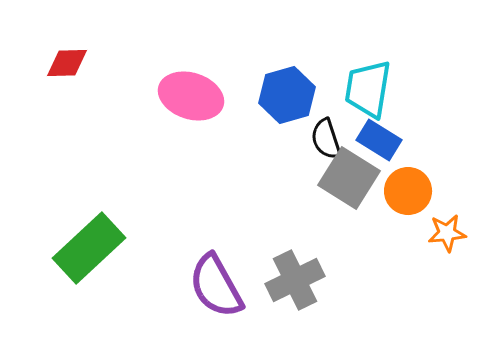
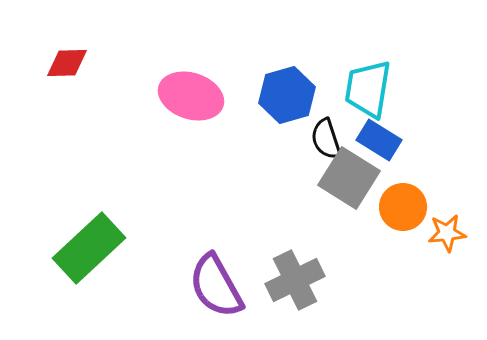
orange circle: moved 5 px left, 16 px down
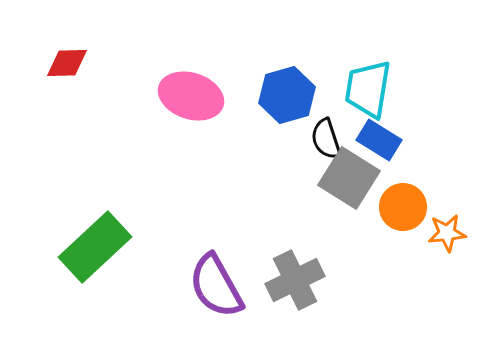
green rectangle: moved 6 px right, 1 px up
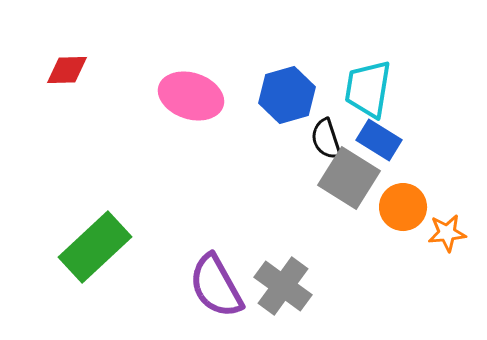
red diamond: moved 7 px down
gray cross: moved 12 px left, 6 px down; rotated 28 degrees counterclockwise
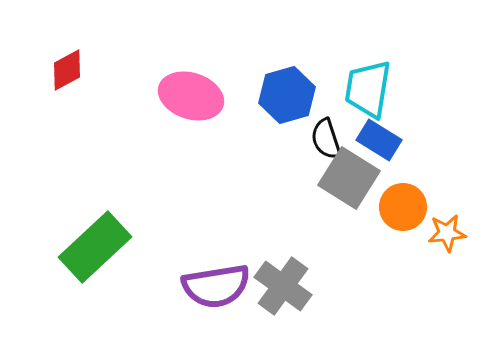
red diamond: rotated 27 degrees counterclockwise
purple semicircle: rotated 70 degrees counterclockwise
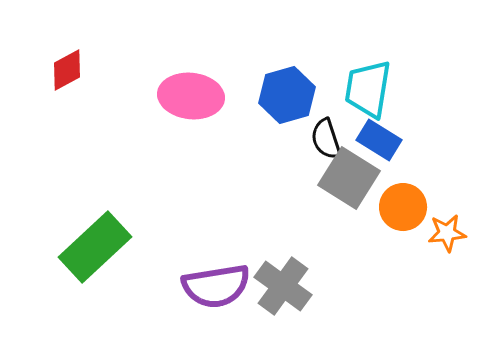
pink ellipse: rotated 12 degrees counterclockwise
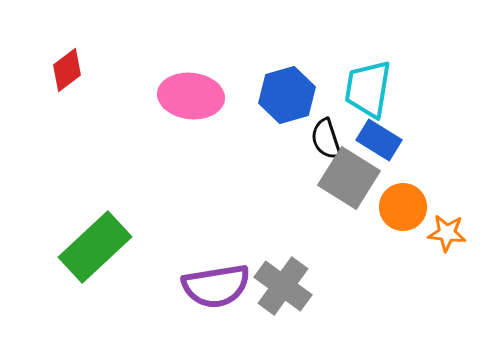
red diamond: rotated 9 degrees counterclockwise
orange star: rotated 12 degrees clockwise
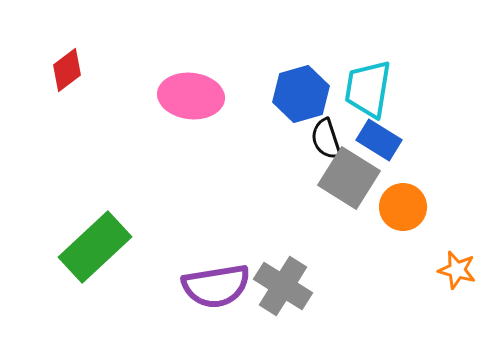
blue hexagon: moved 14 px right, 1 px up
orange star: moved 10 px right, 37 px down; rotated 9 degrees clockwise
gray cross: rotated 4 degrees counterclockwise
